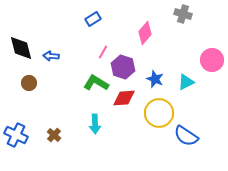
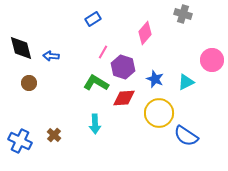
blue cross: moved 4 px right, 6 px down
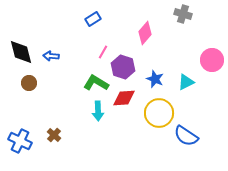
black diamond: moved 4 px down
cyan arrow: moved 3 px right, 13 px up
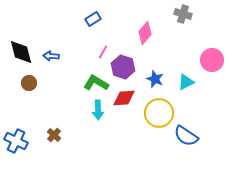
cyan arrow: moved 1 px up
blue cross: moved 4 px left
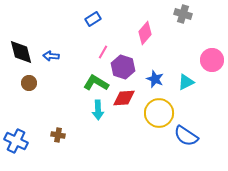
brown cross: moved 4 px right; rotated 32 degrees counterclockwise
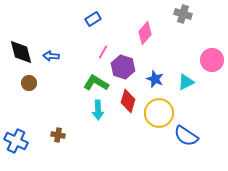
red diamond: moved 4 px right, 3 px down; rotated 70 degrees counterclockwise
